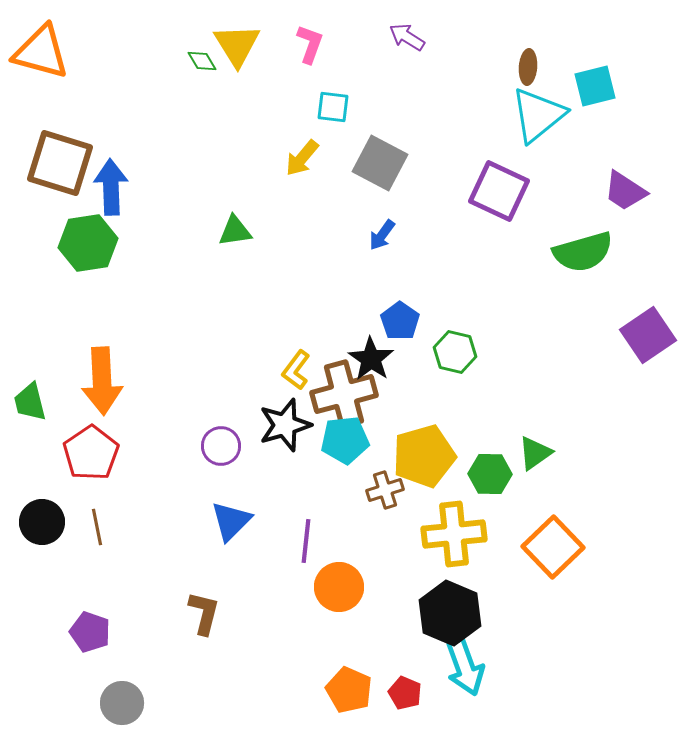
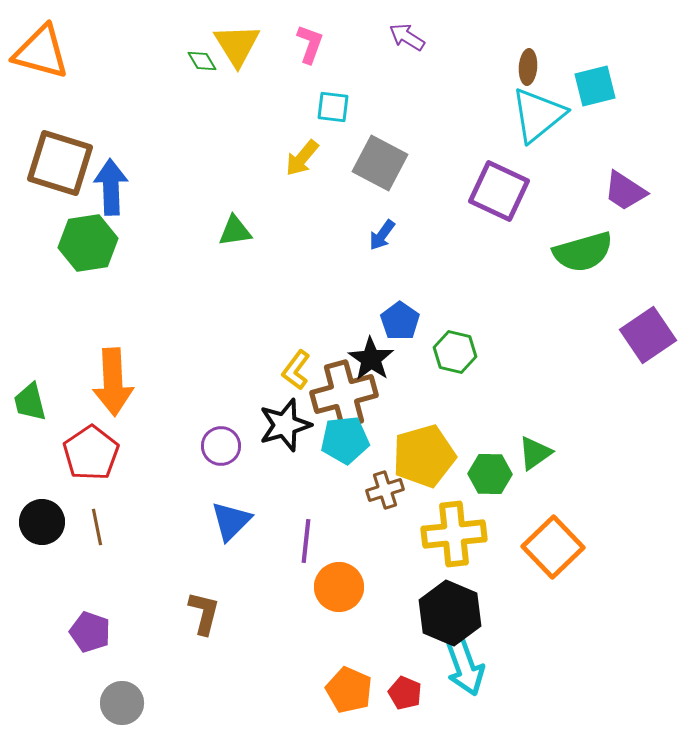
orange arrow at (102, 381): moved 11 px right, 1 px down
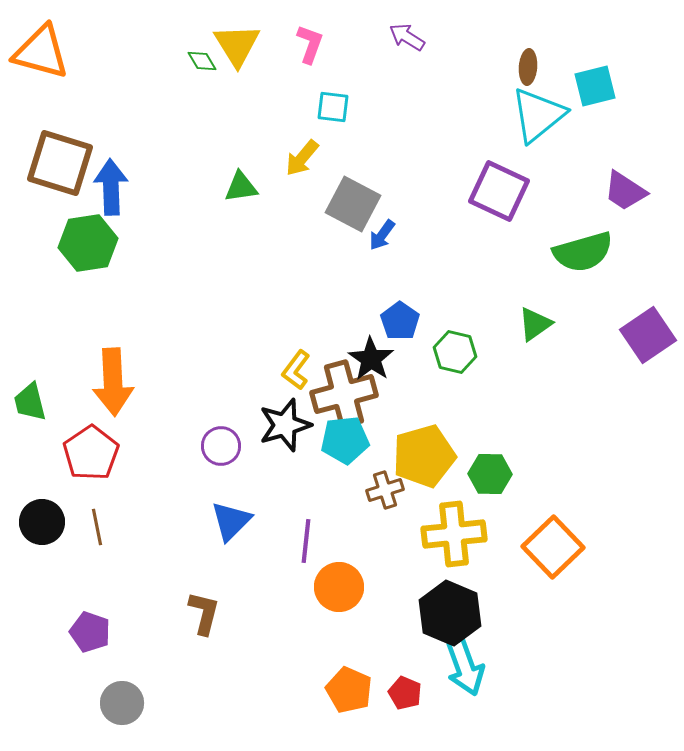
gray square at (380, 163): moved 27 px left, 41 px down
green triangle at (235, 231): moved 6 px right, 44 px up
green triangle at (535, 453): moved 129 px up
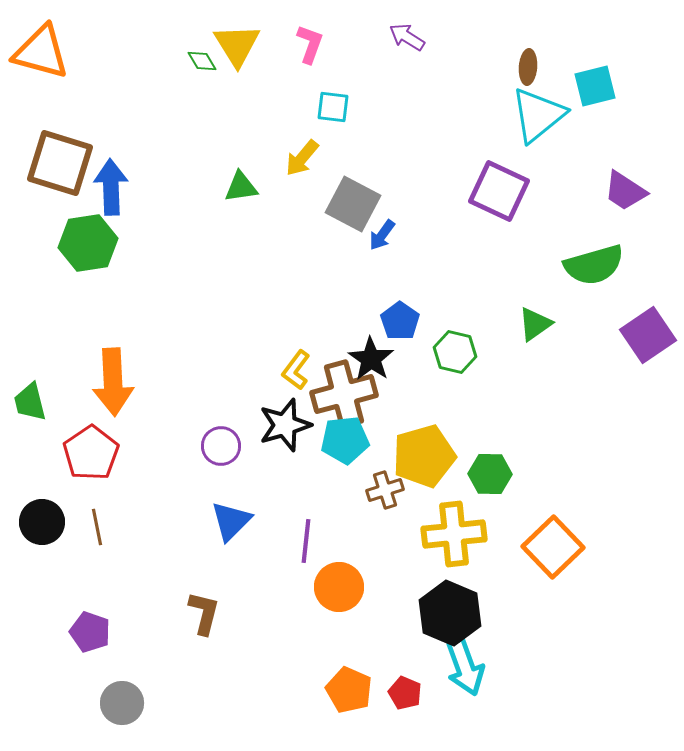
green semicircle at (583, 252): moved 11 px right, 13 px down
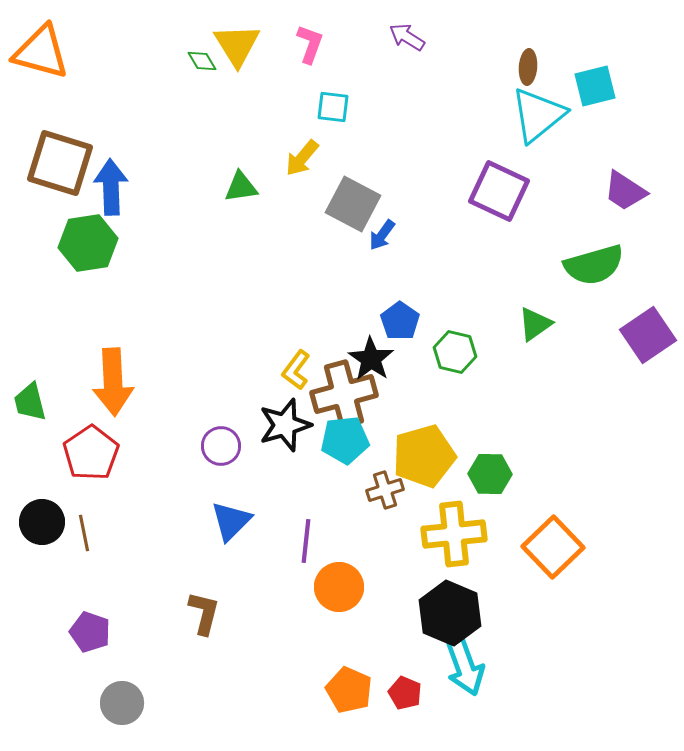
brown line at (97, 527): moved 13 px left, 6 px down
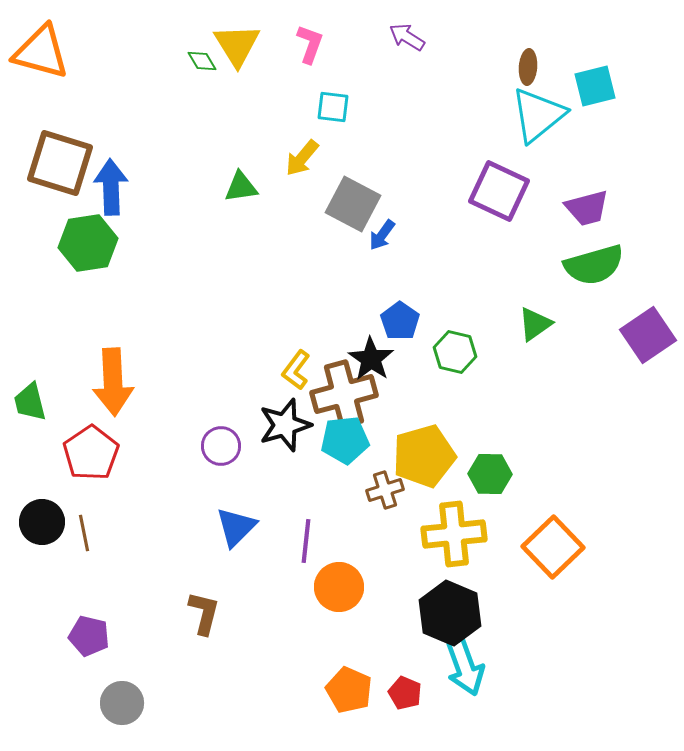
purple trapezoid at (625, 191): moved 38 px left, 17 px down; rotated 48 degrees counterclockwise
blue triangle at (231, 521): moved 5 px right, 6 px down
purple pentagon at (90, 632): moved 1 px left, 4 px down; rotated 6 degrees counterclockwise
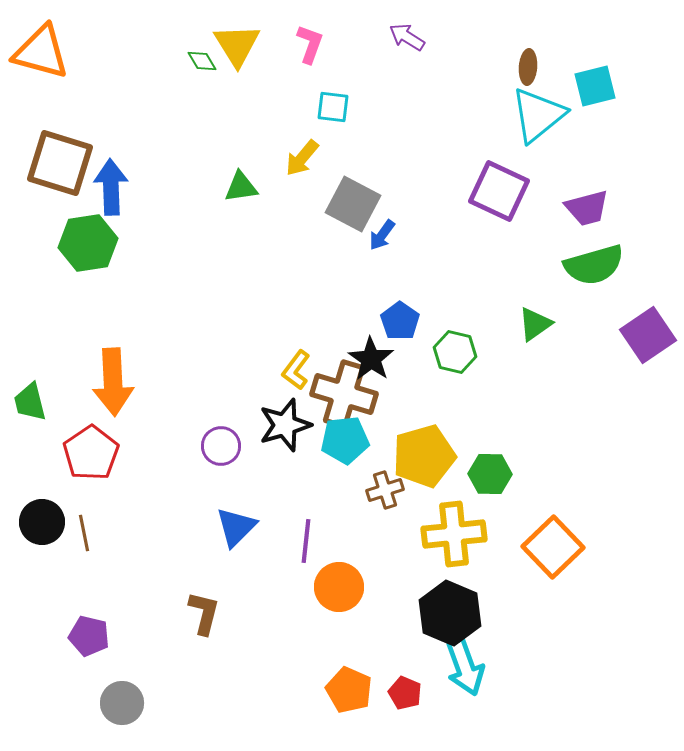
brown cross at (344, 394): rotated 32 degrees clockwise
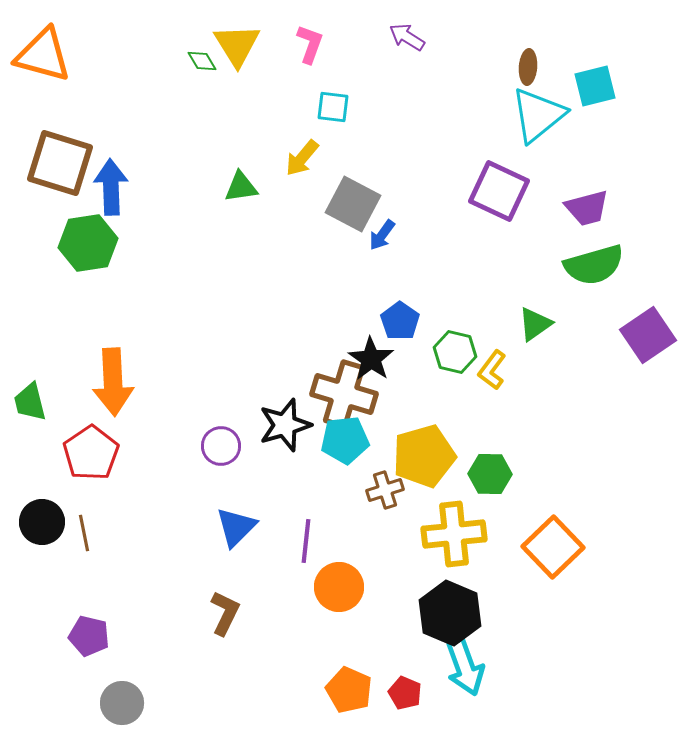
orange triangle at (41, 52): moved 2 px right, 3 px down
yellow L-shape at (296, 370): moved 196 px right
brown L-shape at (204, 613): moved 21 px right; rotated 12 degrees clockwise
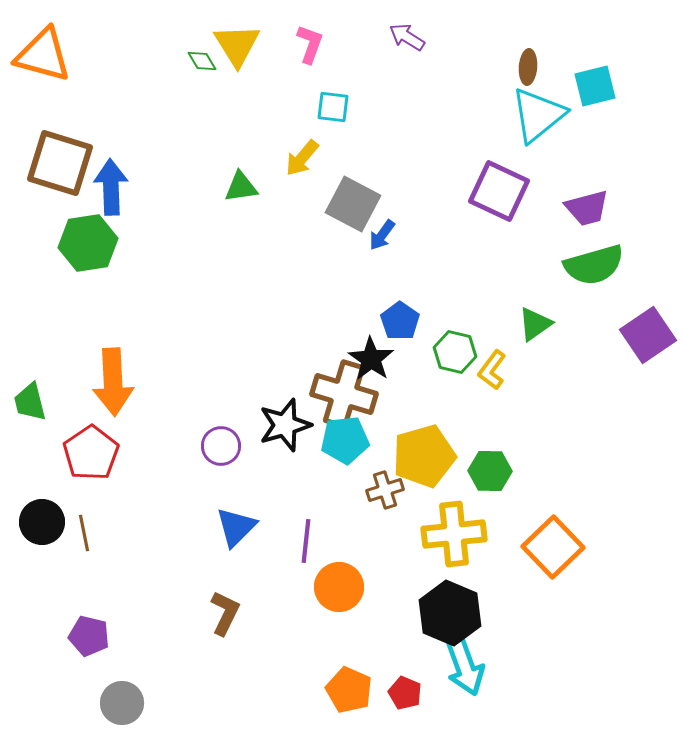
green hexagon at (490, 474): moved 3 px up
